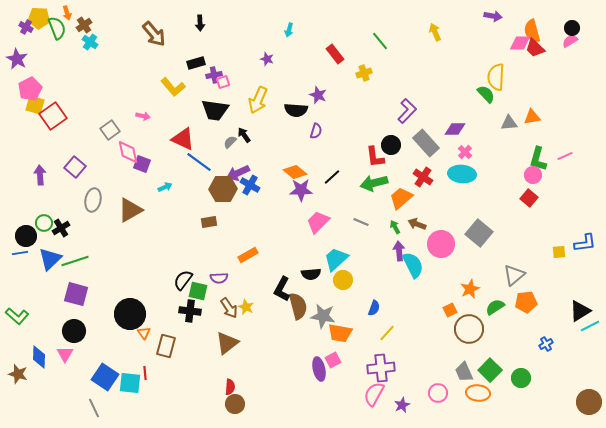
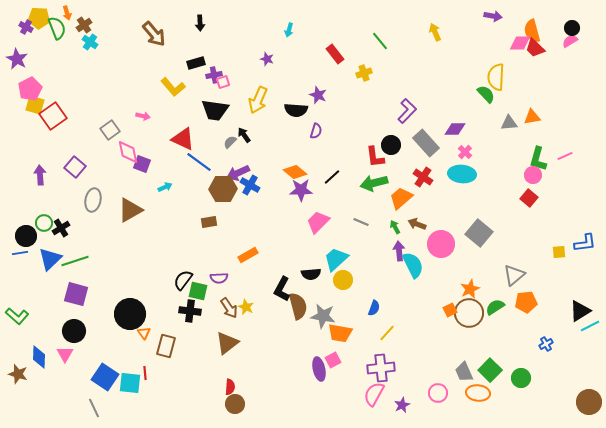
brown circle at (469, 329): moved 16 px up
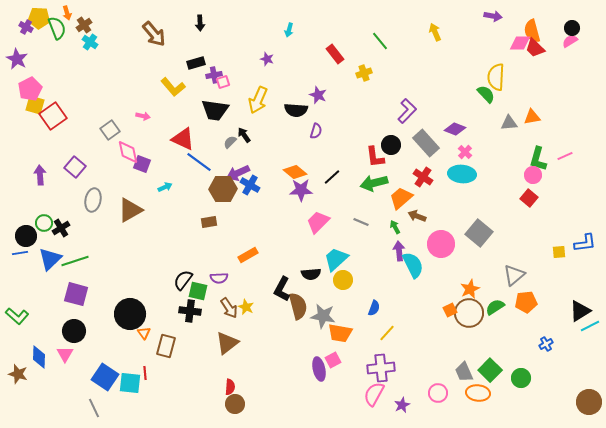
purple diamond at (455, 129): rotated 20 degrees clockwise
brown arrow at (417, 224): moved 8 px up
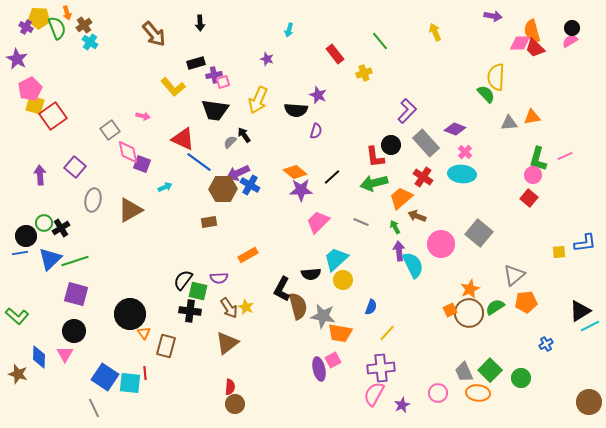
blue semicircle at (374, 308): moved 3 px left, 1 px up
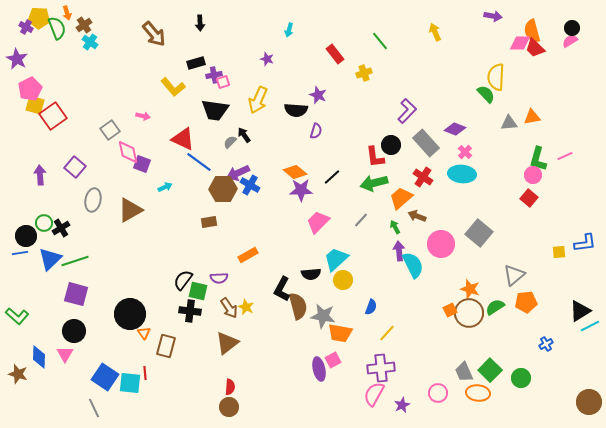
gray line at (361, 222): moved 2 px up; rotated 70 degrees counterclockwise
orange star at (470, 289): rotated 30 degrees counterclockwise
brown circle at (235, 404): moved 6 px left, 3 px down
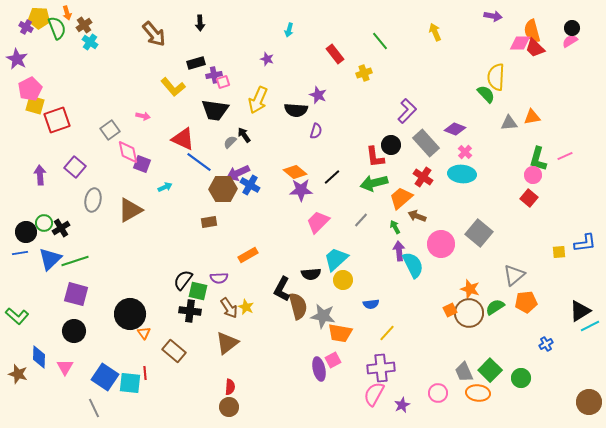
red square at (53, 116): moved 4 px right, 4 px down; rotated 16 degrees clockwise
black circle at (26, 236): moved 4 px up
blue semicircle at (371, 307): moved 3 px up; rotated 63 degrees clockwise
brown rectangle at (166, 346): moved 8 px right, 5 px down; rotated 65 degrees counterclockwise
pink triangle at (65, 354): moved 13 px down
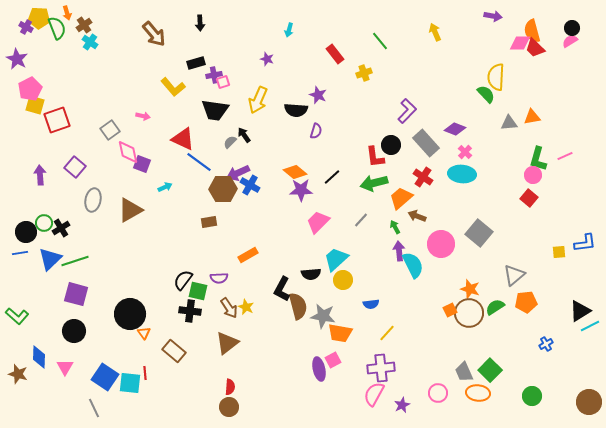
green circle at (521, 378): moved 11 px right, 18 px down
